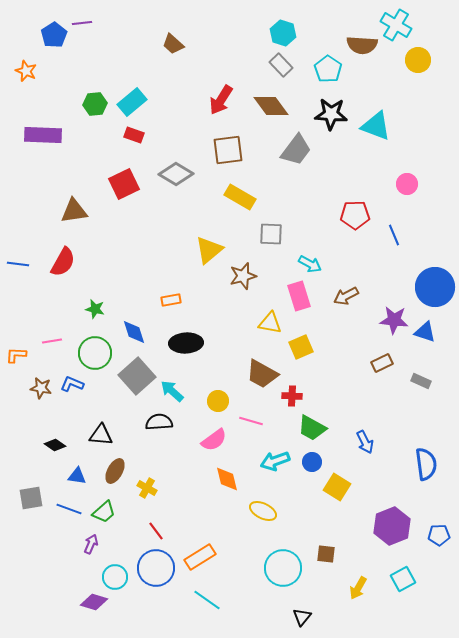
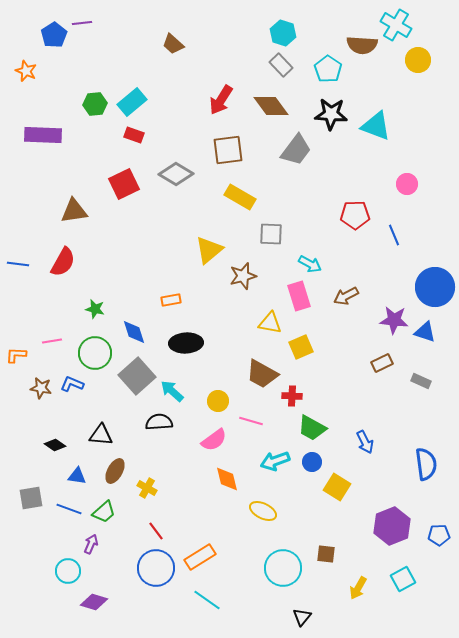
cyan circle at (115, 577): moved 47 px left, 6 px up
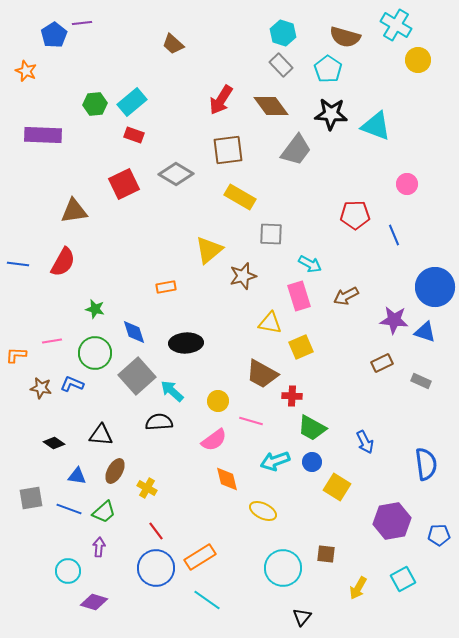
brown semicircle at (362, 45): moved 17 px left, 8 px up; rotated 12 degrees clockwise
orange rectangle at (171, 300): moved 5 px left, 13 px up
black diamond at (55, 445): moved 1 px left, 2 px up
purple hexagon at (392, 526): moved 5 px up; rotated 12 degrees clockwise
purple arrow at (91, 544): moved 8 px right, 3 px down; rotated 18 degrees counterclockwise
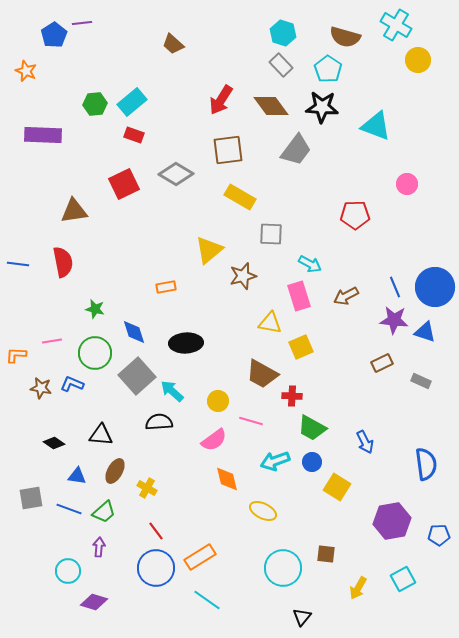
black star at (331, 114): moved 9 px left, 7 px up
blue line at (394, 235): moved 1 px right, 52 px down
red semicircle at (63, 262): rotated 40 degrees counterclockwise
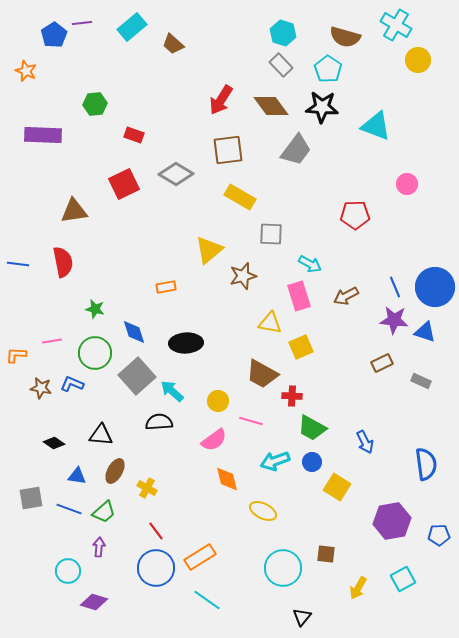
cyan rectangle at (132, 102): moved 75 px up
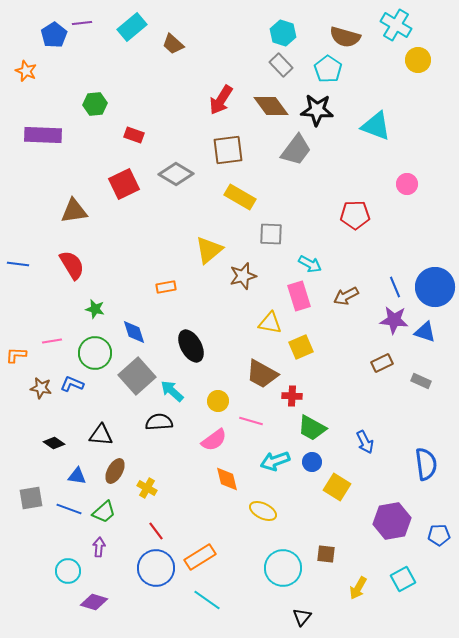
black star at (322, 107): moved 5 px left, 3 px down
red semicircle at (63, 262): moved 9 px right, 3 px down; rotated 20 degrees counterclockwise
black ellipse at (186, 343): moved 5 px right, 3 px down; rotated 64 degrees clockwise
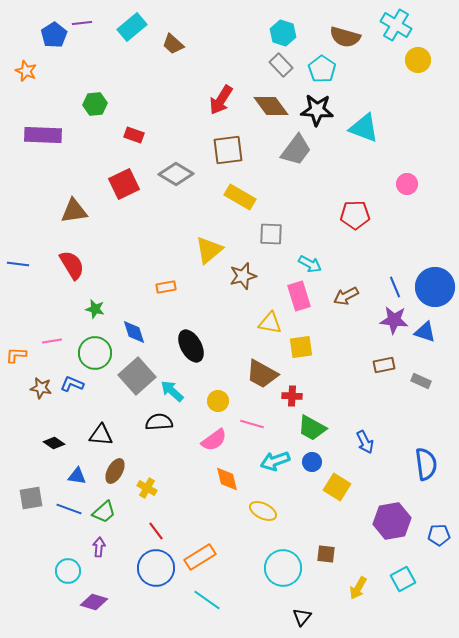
cyan pentagon at (328, 69): moved 6 px left
cyan triangle at (376, 126): moved 12 px left, 2 px down
yellow square at (301, 347): rotated 15 degrees clockwise
brown rectangle at (382, 363): moved 2 px right, 2 px down; rotated 15 degrees clockwise
pink line at (251, 421): moved 1 px right, 3 px down
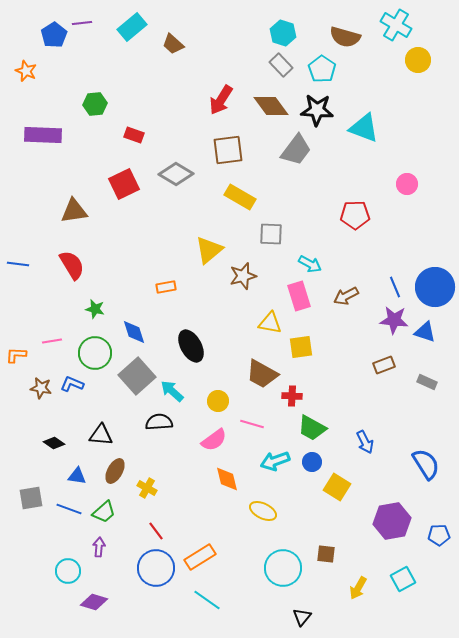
brown rectangle at (384, 365): rotated 10 degrees counterclockwise
gray rectangle at (421, 381): moved 6 px right, 1 px down
blue semicircle at (426, 464): rotated 24 degrees counterclockwise
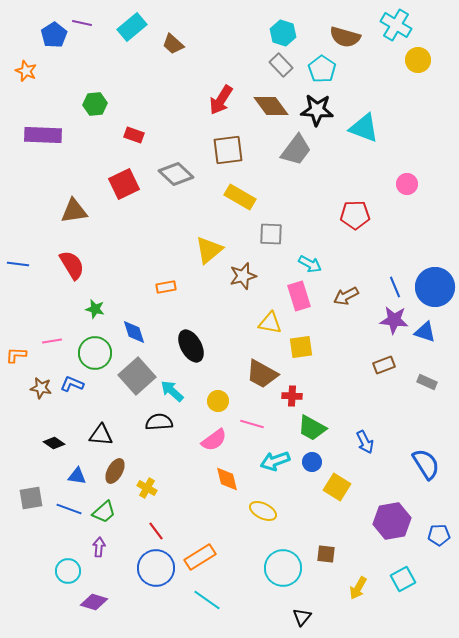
purple line at (82, 23): rotated 18 degrees clockwise
gray diamond at (176, 174): rotated 12 degrees clockwise
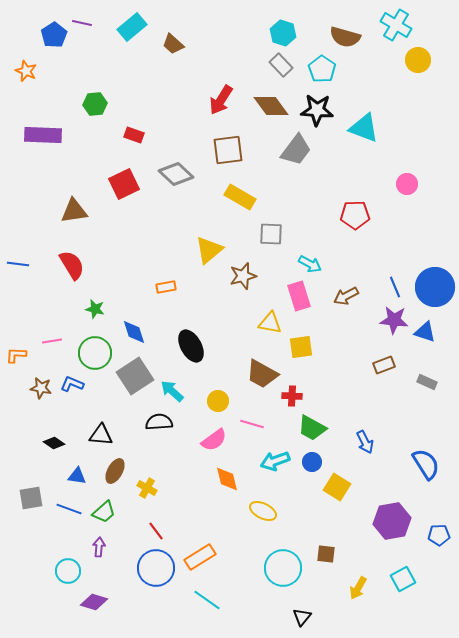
gray square at (137, 376): moved 2 px left; rotated 9 degrees clockwise
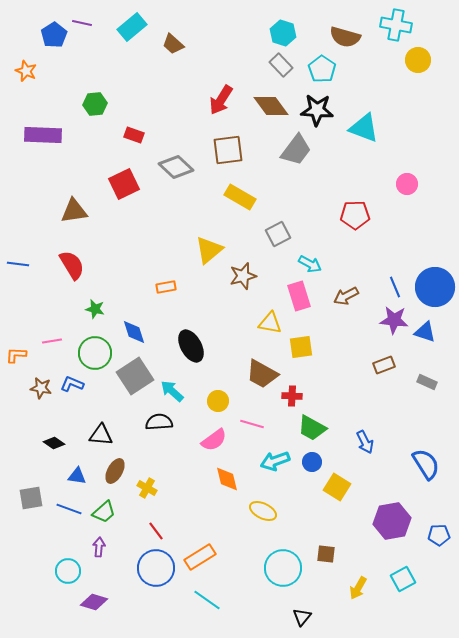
cyan cross at (396, 25): rotated 20 degrees counterclockwise
gray diamond at (176, 174): moved 7 px up
gray square at (271, 234): moved 7 px right; rotated 30 degrees counterclockwise
